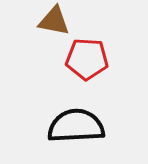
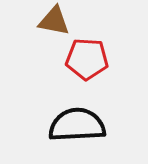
black semicircle: moved 1 px right, 1 px up
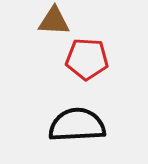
brown triangle: rotated 8 degrees counterclockwise
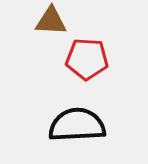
brown triangle: moved 3 px left
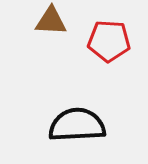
red pentagon: moved 22 px right, 18 px up
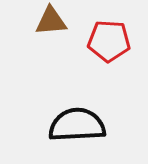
brown triangle: rotated 8 degrees counterclockwise
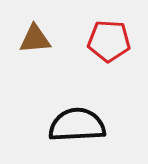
brown triangle: moved 16 px left, 18 px down
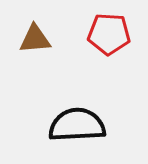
red pentagon: moved 7 px up
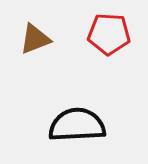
brown triangle: rotated 16 degrees counterclockwise
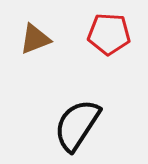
black semicircle: rotated 54 degrees counterclockwise
